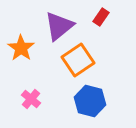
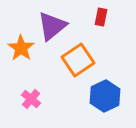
red rectangle: rotated 24 degrees counterclockwise
purple triangle: moved 7 px left
blue hexagon: moved 15 px right, 5 px up; rotated 20 degrees clockwise
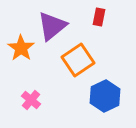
red rectangle: moved 2 px left
pink cross: moved 1 px down
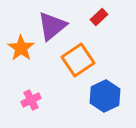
red rectangle: rotated 36 degrees clockwise
pink cross: rotated 24 degrees clockwise
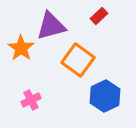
red rectangle: moved 1 px up
purple triangle: moved 1 px left; rotated 24 degrees clockwise
orange square: rotated 20 degrees counterclockwise
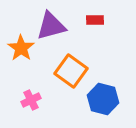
red rectangle: moved 4 px left, 4 px down; rotated 42 degrees clockwise
orange square: moved 7 px left, 11 px down
blue hexagon: moved 2 px left, 3 px down; rotated 20 degrees counterclockwise
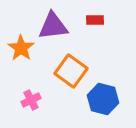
purple triangle: moved 2 px right; rotated 8 degrees clockwise
